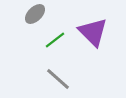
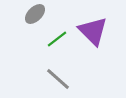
purple triangle: moved 1 px up
green line: moved 2 px right, 1 px up
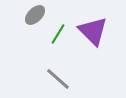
gray ellipse: moved 1 px down
green line: moved 1 px right, 5 px up; rotated 20 degrees counterclockwise
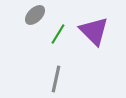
purple triangle: moved 1 px right
gray line: moved 2 px left; rotated 60 degrees clockwise
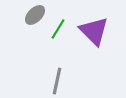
green line: moved 5 px up
gray line: moved 1 px right, 2 px down
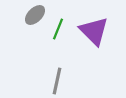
green line: rotated 10 degrees counterclockwise
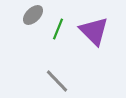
gray ellipse: moved 2 px left
gray line: rotated 56 degrees counterclockwise
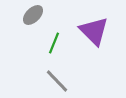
green line: moved 4 px left, 14 px down
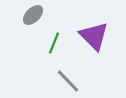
purple triangle: moved 5 px down
gray line: moved 11 px right
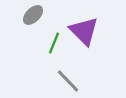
purple triangle: moved 10 px left, 5 px up
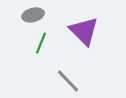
gray ellipse: rotated 30 degrees clockwise
green line: moved 13 px left
